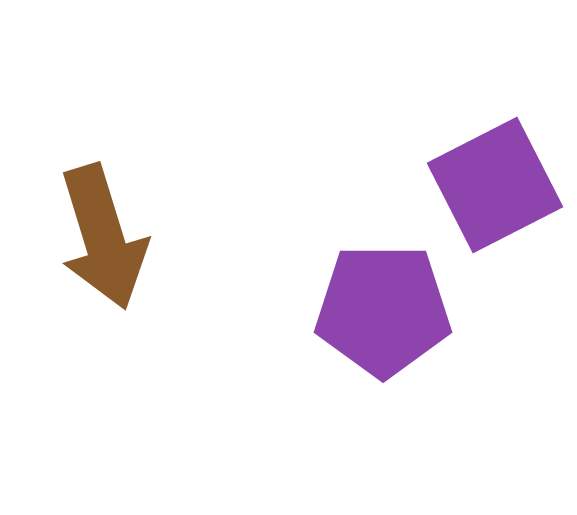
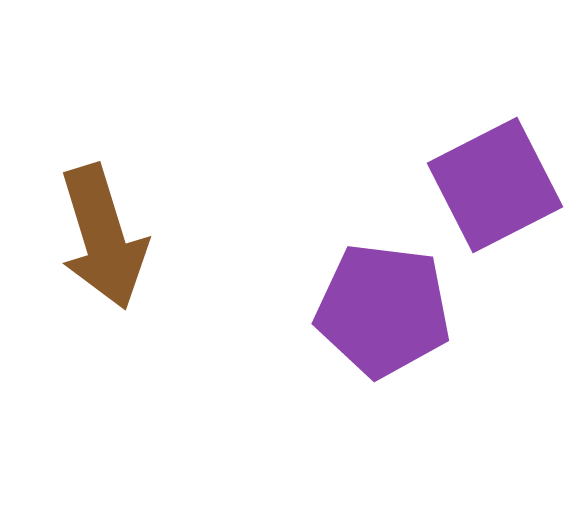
purple pentagon: rotated 7 degrees clockwise
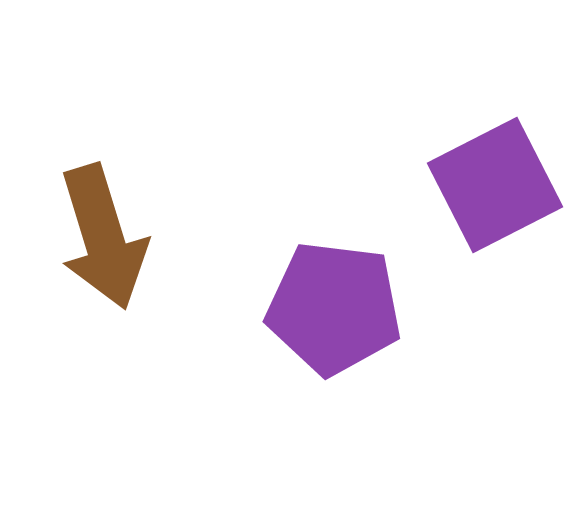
purple pentagon: moved 49 px left, 2 px up
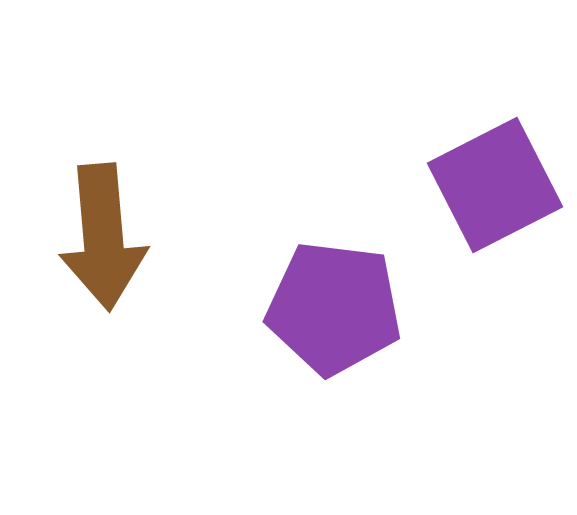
brown arrow: rotated 12 degrees clockwise
